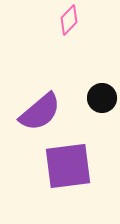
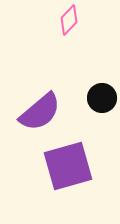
purple square: rotated 9 degrees counterclockwise
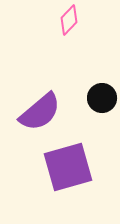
purple square: moved 1 px down
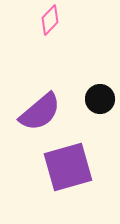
pink diamond: moved 19 px left
black circle: moved 2 px left, 1 px down
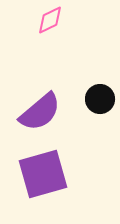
pink diamond: rotated 20 degrees clockwise
purple square: moved 25 px left, 7 px down
